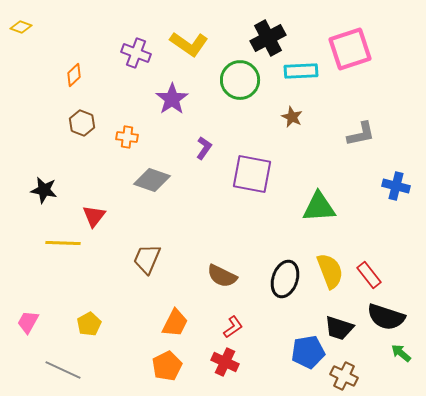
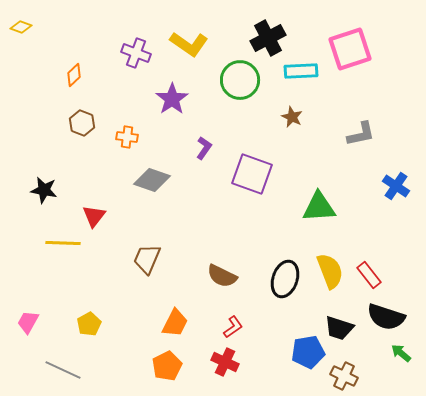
purple square: rotated 9 degrees clockwise
blue cross: rotated 20 degrees clockwise
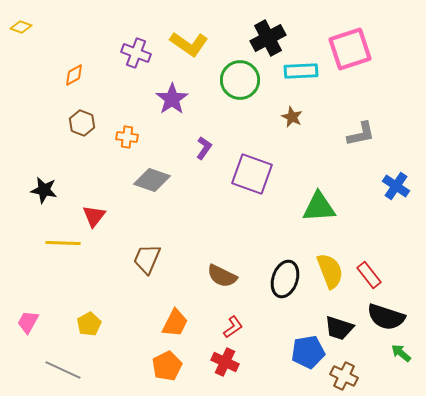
orange diamond: rotated 15 degrees clockwise
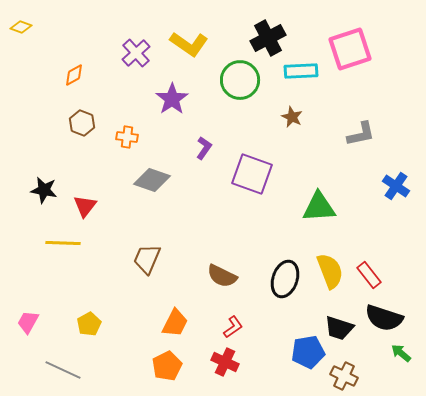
purple cross: rotated 28 degrees clockwise
red triangle: moved 9 px left, 10 px up
black semicircle: moved 2 px left, 1 px down
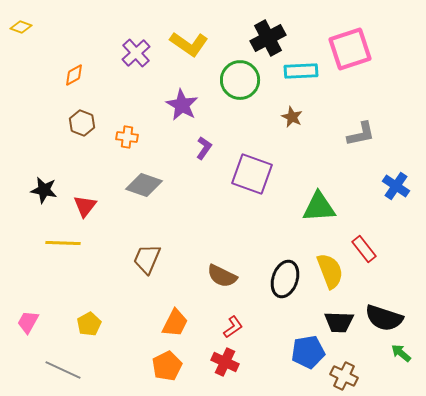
purple star: moved 10 px right, 6 px down; rotated 8 degrees counterclockwise
gray diamond: moved 8 px left, 5 px down
red rectangle: moved 5 px left, 26 px up
black trapezoid: moved 6 px up; rotated 16 degrees counterclockwise
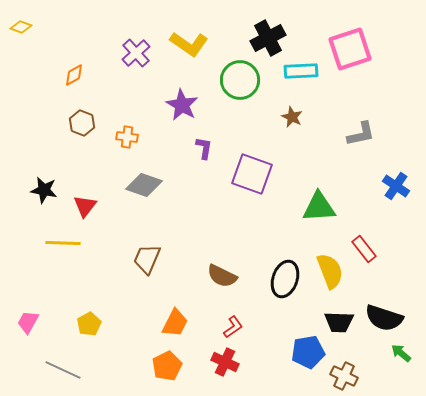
purple L-shape: rotated 25 degrees counterclockwise
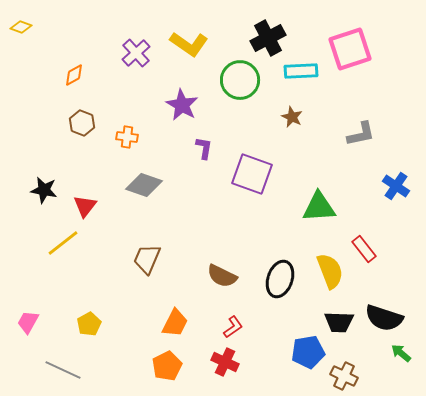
yellow line: rotated 40 degrees counterclockwise
black ellipse: moved 5 px left
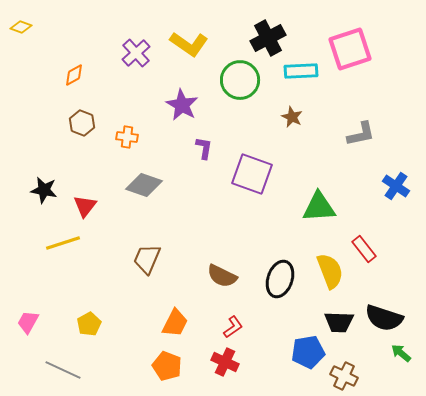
yellow line: rotated 20 degrees clockwise
orange pentagon: rotated 24 degrees counterclockwise
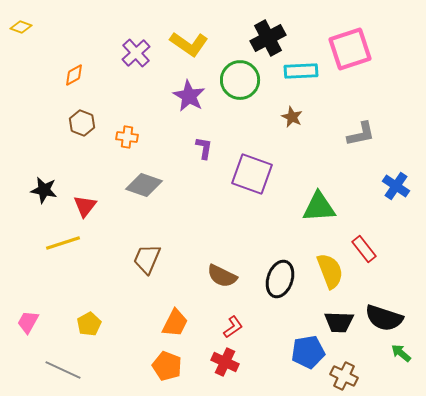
purple star: moved 7 px right, 9 px up
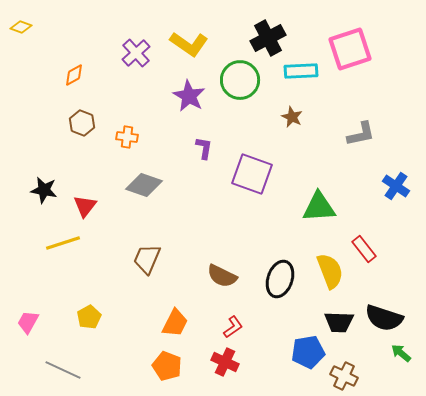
yellow pentagon: moved 7 px up
